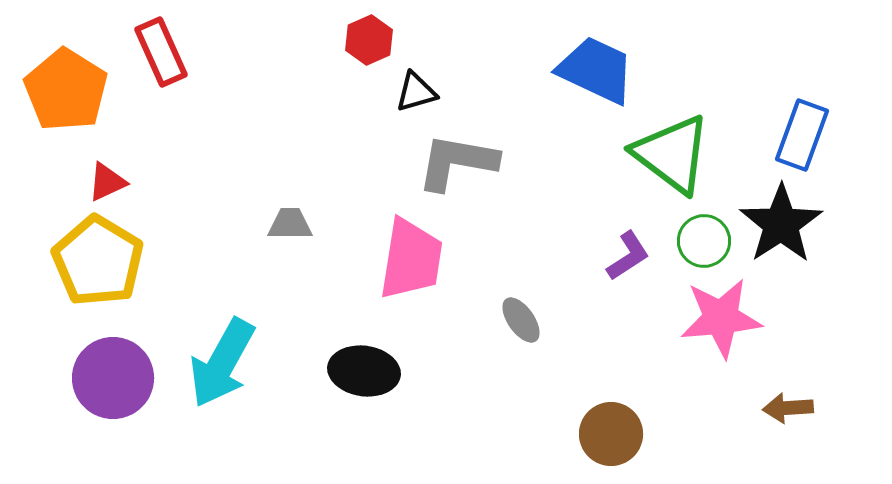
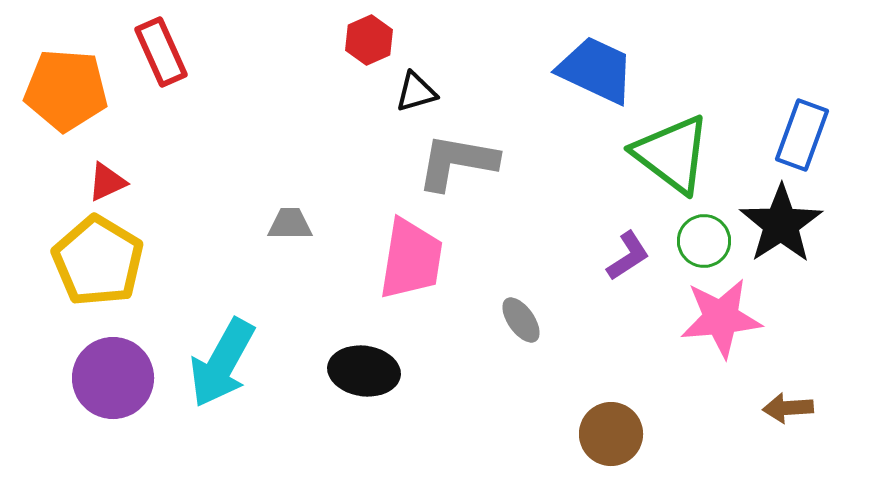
orange pentagon: rotated 28 degrees counterclockwise
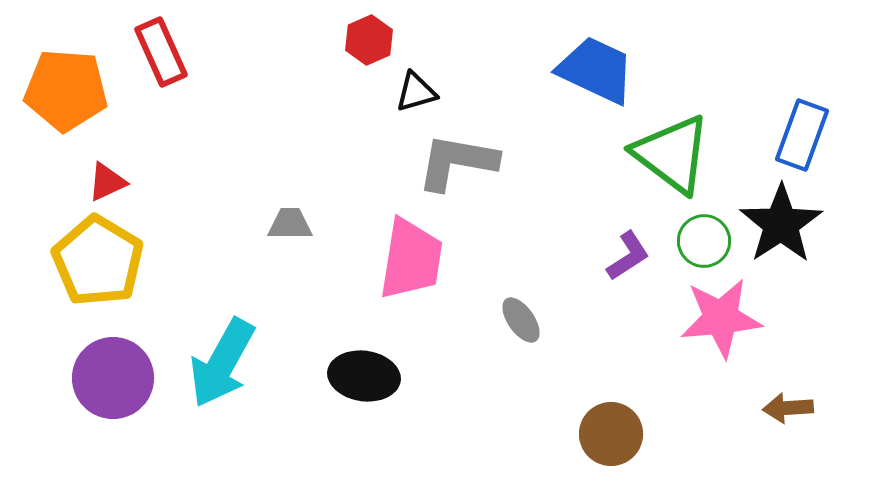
black ellipse: moved 5 px down
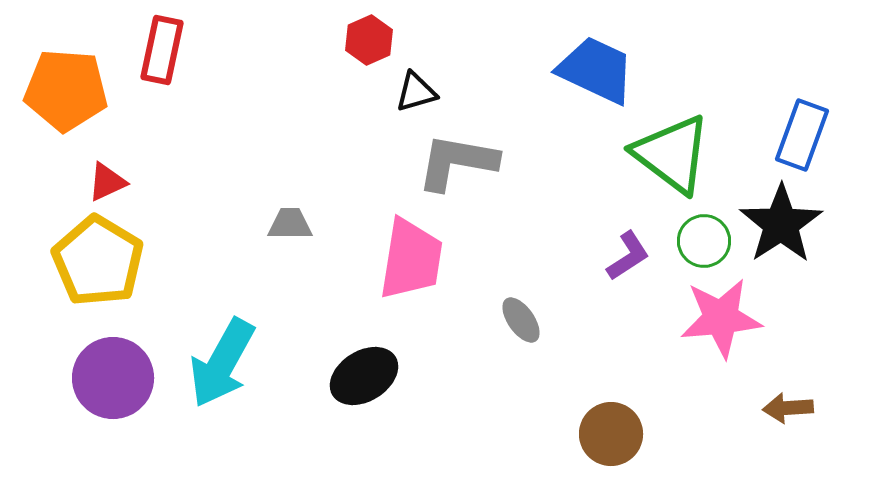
red rectangle: moved 1 px right, 2 px up; rotated 36 degrees clockwise
black ellipse: rotated 40 degrees counterclockwise
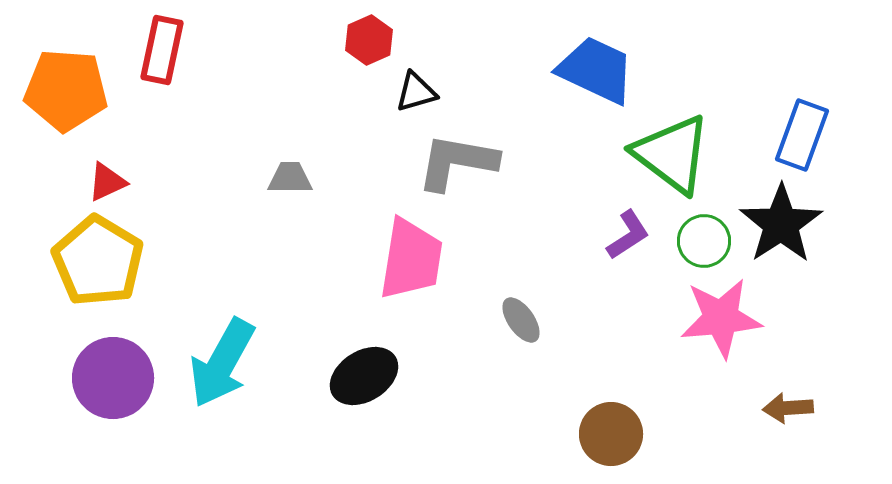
gray trapezoid: moved 46 px up
purple L-shape: moved 21 px up
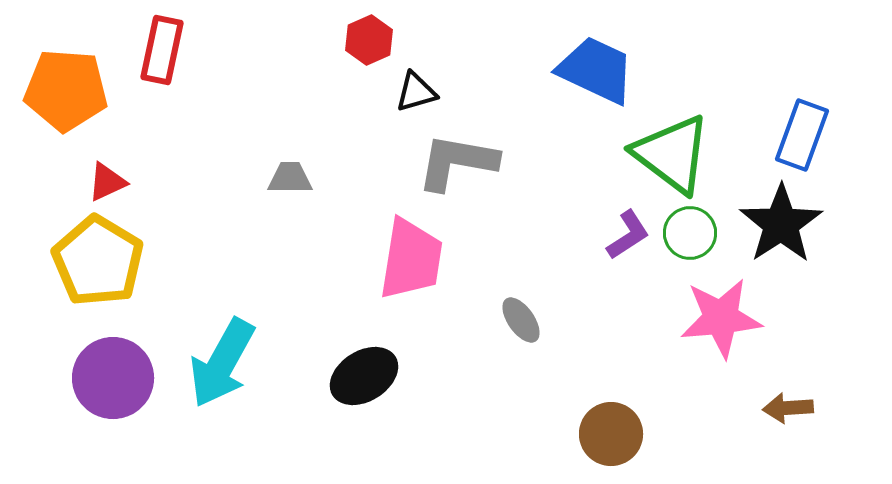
green circle: moved 14 px left, 8 px up
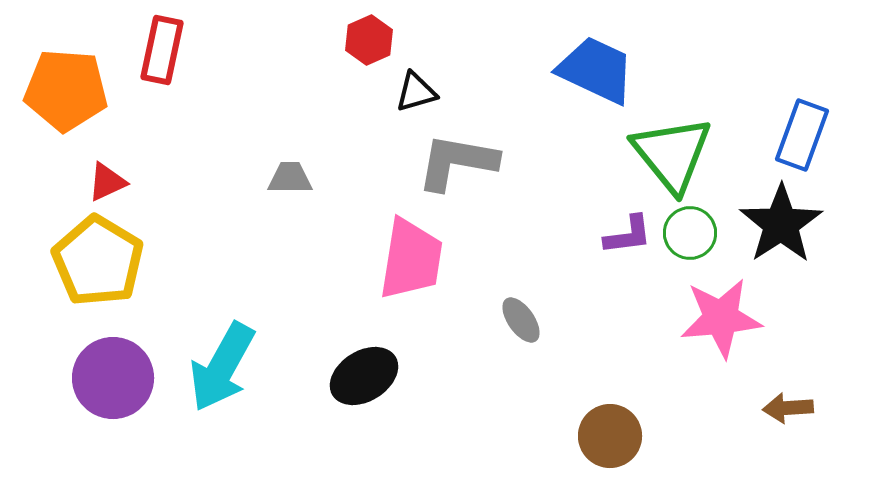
green triangle: rotated 14 degrees clockwise
purple L-shape: rotated 26 degrees clockwise
cyan arrow: moved 4 px down
brown circle: moved 1 px left, 2 px down
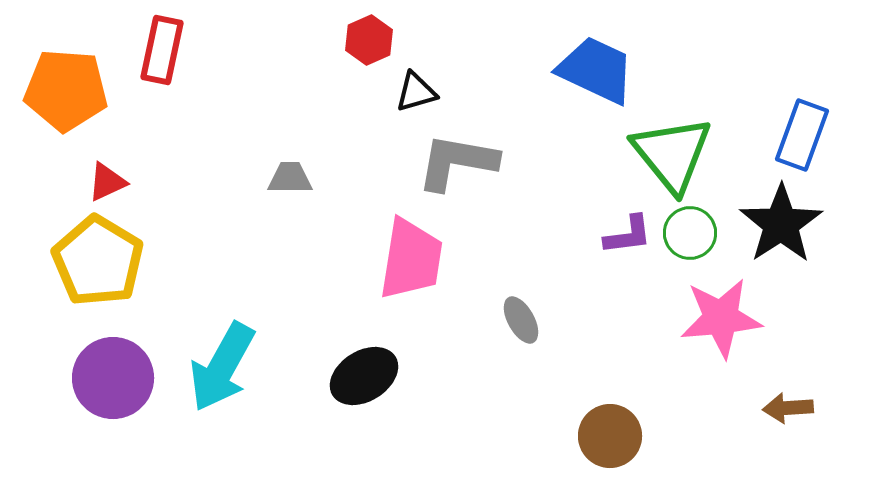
gray ellipse: rotated 6 degrees clockwise
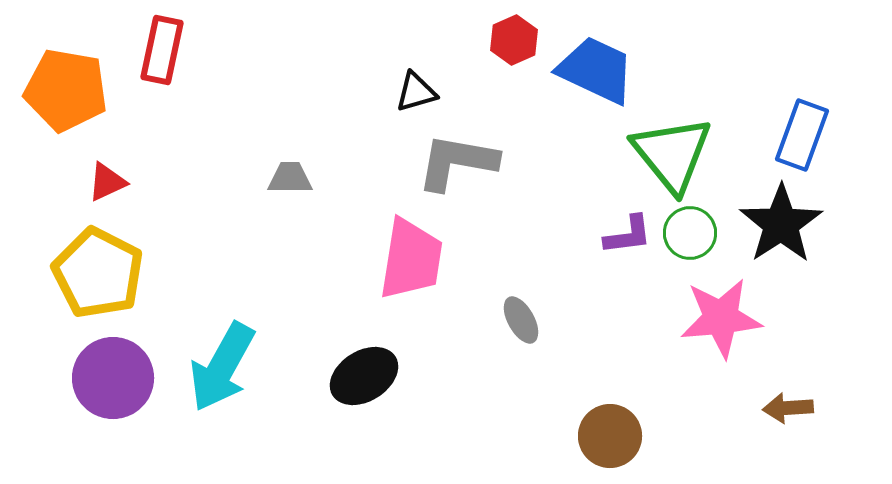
red hexagon: moved 145 px right
orange pentagon: rotated 6 degrees clockwise
yellow pentagon: moved 12 px down; rotated 4 degrees counterclockwise
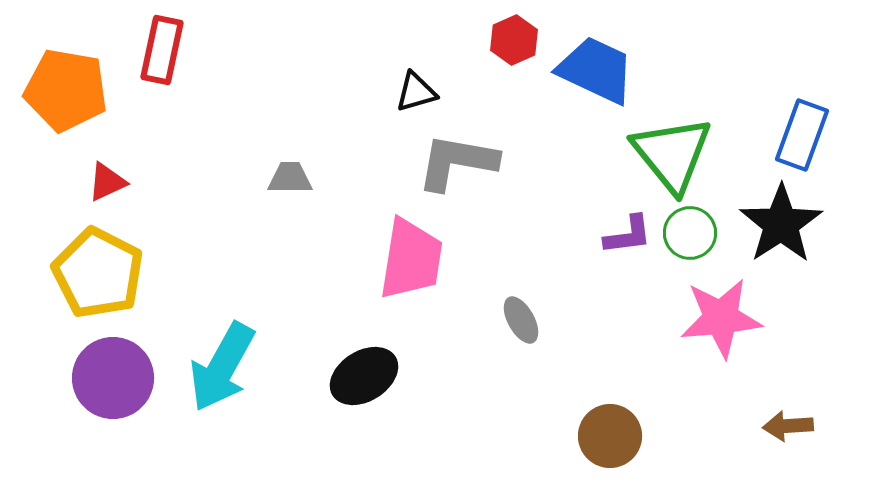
brown arrow: moved 18 px down
